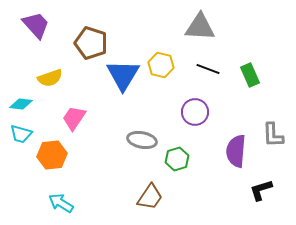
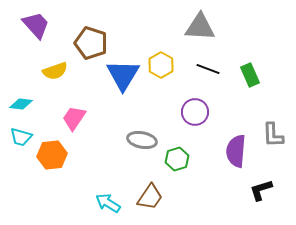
yellow hexagon: rotated 15 degrees clockwise
yellow semicircle: moved 5 px right, 7 px up
cyan trapezoid: moved 3 px down
cyan arrow: moved 47 px right
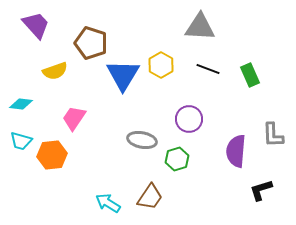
purple circle: moved 6 px left, 7 px down
cyan trapezoid: moved 4 px down
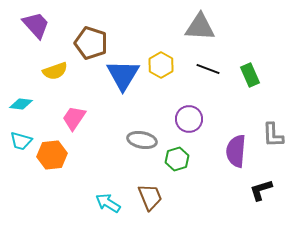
brown trapezoid: rotated 56 degrees counterclockwise
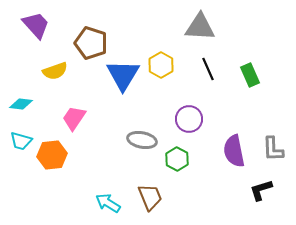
black line: rotated 45 degrees clockwise
gray L-shape: moved 14 px down
purple semicircle: moved 2 px left; rotated 16 degrees counterclockwise
green hexagon: rotated 15 degrees counterclockwise
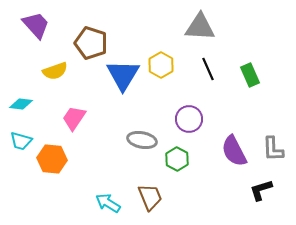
purple semicircle: rotated 16 degrees counterclockwise
orange hexagon: moved 4 px down; rotated 12 degrees clockwise
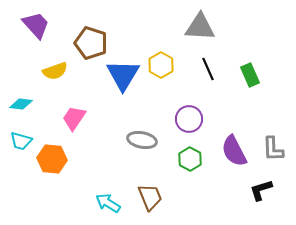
green hexagon: moved 13 px right
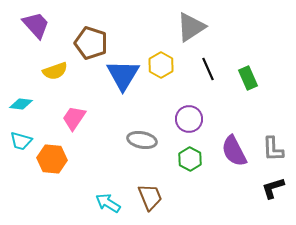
gray triangle: moved 9 px left; rotated 36 degrees counterclockwise
green rectangle: moved 2 px left, 3 px down
black L-shape: moved 12 px right, 2 px up
